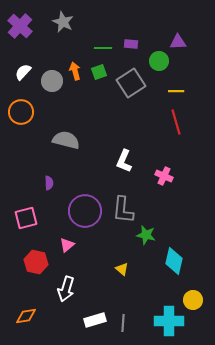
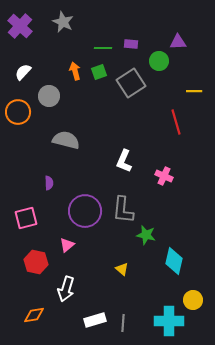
gray circle: moved 3 px left, 15 px down
yellow line: moved 18 px right
orange circle: moved 3 px left
orange diamond: moved 8 px right, 1 px up
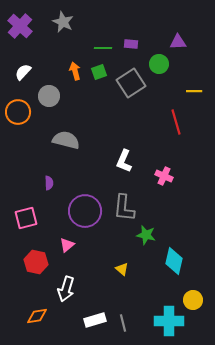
green circle: moved 3 px down
gray L-shape: moved 1 px right, 2 px up
orange diamond: moved 3 px right, 1 px down
gray line: rotated 18 degrees counterclockwise
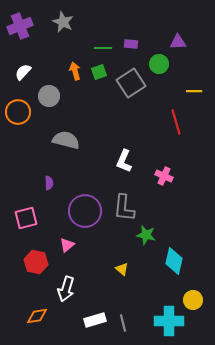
purple cross: rotated 25 degrees clockwise
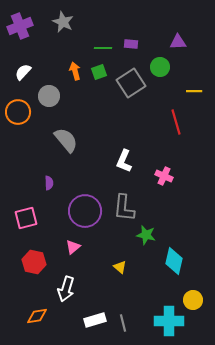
green circle: moved 1 px right, 3 px down
gray semicircle: rotated 36 degrees clockwise
pink triangle: moved 6 px right, 2 px down
red hexagon: moved 2 px left
yellow triangle: moved 2 px left, 2 px up
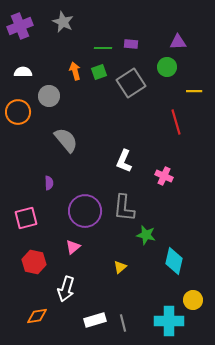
green circle: moved 7 px right
white semicircle: rotated 48 degrees clockwise
yellow triangle: rotated 40 degrees clockwise
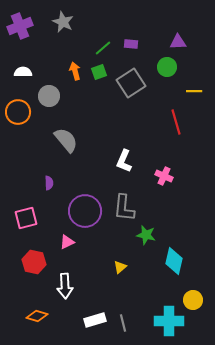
green line: rotated 42 degrees counterclockwise
pink triangle: moved 6 px left, 5 px up; rotated 14 degrees clockwise
white arrow: moved 1 px left, 3 px up; rotated 20 degrees counterclockwise
orange diamond: rotated 25 degrees clockwise
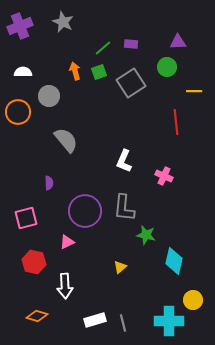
red line: rotated 10 degrees clockwise
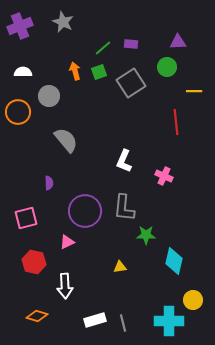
green star: rotated 12 degrees counterclockwise
yellow triangle: rotated 32 degrees clockwise
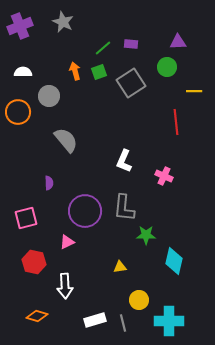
yellow circle: moved 54 px left
